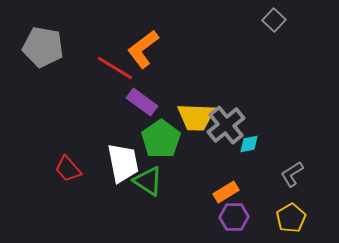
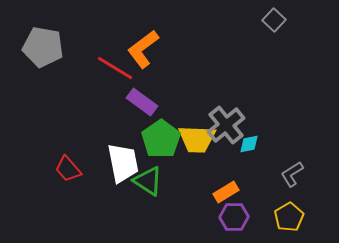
yellow trapezoid: moved 1 px right, 22 px down
yellow pentagon: moved 2 px left, 1 px up
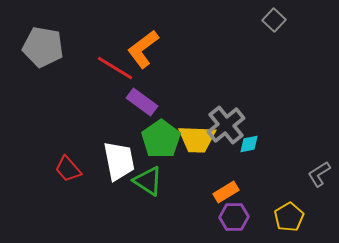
white trapezoid: moved 4 px left, 2 px up
gray L-shape: moved 27 px right
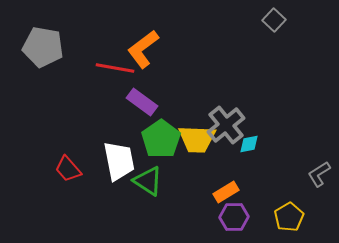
red line: rotated 21 degrees counterclockwise
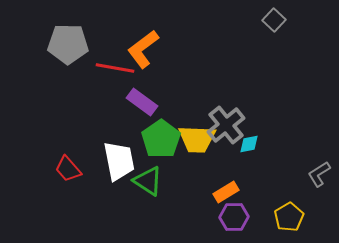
gray pentagon: moved 25 px right, 3 px up; rotated 9 degrees counterclockwise
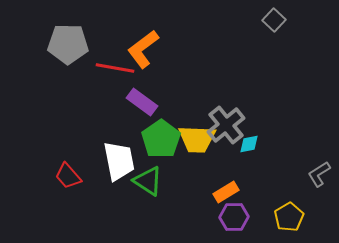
red trapezoid: moved 7 px down
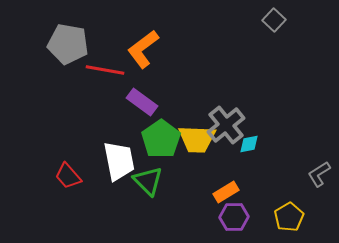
gray pentagon: rotated 9 degrees clockwise
red line: moved 10 px left, 2 px down
green triangle: rotated 12 degrees clockwise
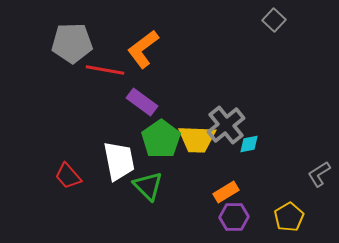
gray pentagon: moved 4 px right, 1 px up; rotated 12 degrees counterclockwise
green triangle: moved 5 px down
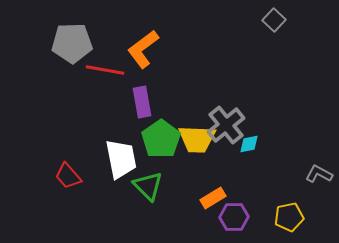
purple rectangle: rotated 44 degrees clockwise
white trapezoid: moved 2 px right, 2 px up
gray L-shape: rotated 60 degrees clockwise
orange rectangle: moved 13 px left, 6 px down
yellow pentagon: rotated 20 degrees clockwise
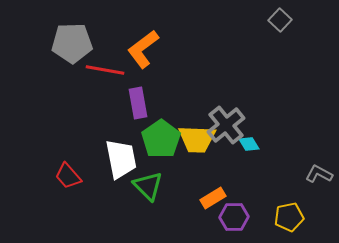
gray square: moved 6 px right
purple rectangle: moved 4 px left, 1 px down
cyan diamond: rotated 70 degrees clockwise
